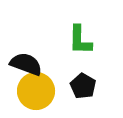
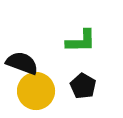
green L-shape: moved 1 px right, 1 px down; rotated 92 degrees counterclockwise
black semicircle: moved 4 px left, 1 px up
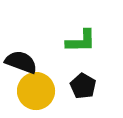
black semicircle: moved 1 px left, 1 px up
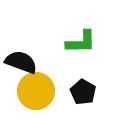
green L-shape: moved 1 px down
black pentagon: moved 6 px down
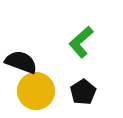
green L-shape: rotated 140 degrees clockwise
black pentagon: rotated 10 degrees clockwise
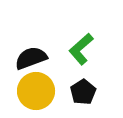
green L-shape: moved 7 px down
black semicircle: moved 10 px right, 4 px up; rotated 40 degrees counterclockwise
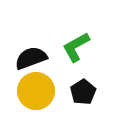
green L-shape: moved 5 px left, 2 px up; rotated 12 degrees clockwise
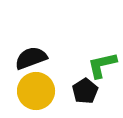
green L-shape: moved 26 px right, 18 px down; rotated 16 degrees clockwise
black pentagon: moved 2 px right, 1 px up
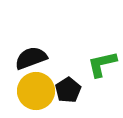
green L-shape: moved 1 px up
black pentagon: moved 17 px left, 1 px up
